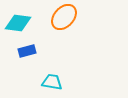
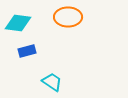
orange ellipse: moved 4 px right; rotated 48 degrees clockwise
cyan trapezoid: rotated 25 degrees clockwise
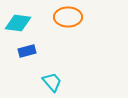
cyan trapezoid: rotated 15 degrees clockwise
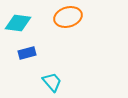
orange ellipse: rotated 16 degrees counterclockwise
blue rectangle: moved 2 px down
